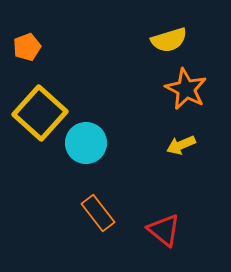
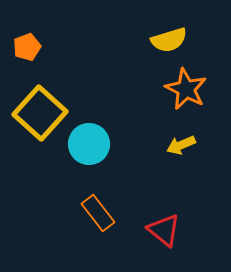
cyan circle: moved 3 px right, 1 px down
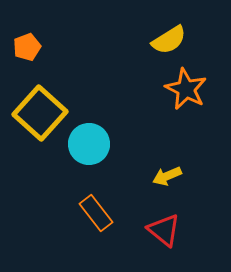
yellow semicircle: rotated 15 degrees counterclockwise
yellow arrow: moved 14 px left, 31 px down
orange rectangle: moved 2 px left
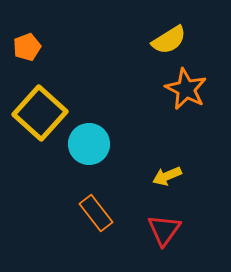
red triangle: rotated 27 degrees clockwise
